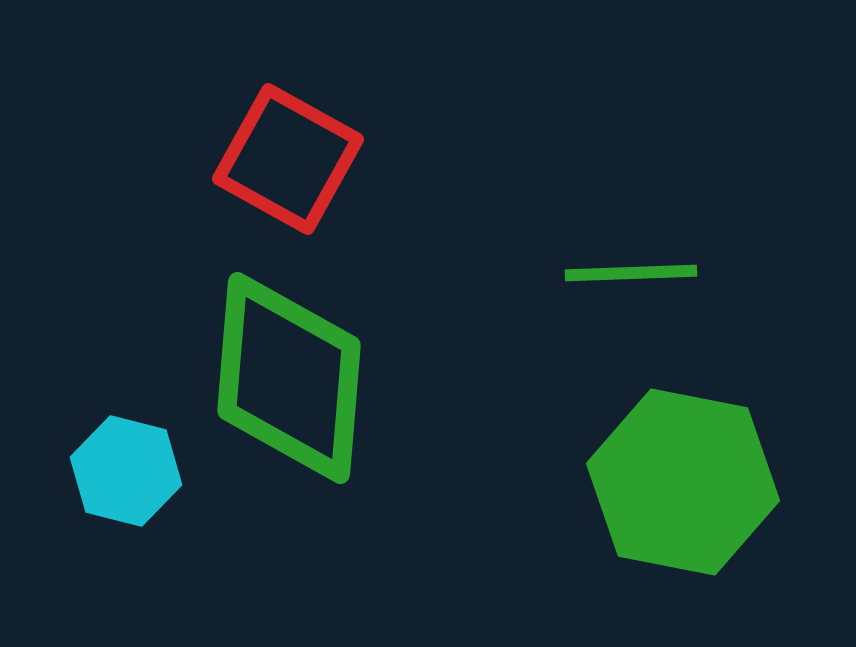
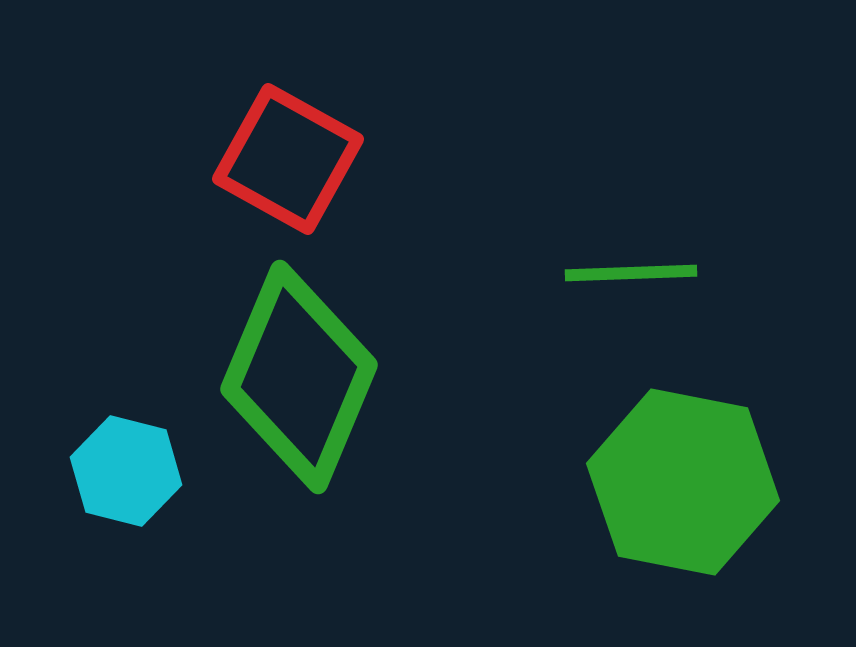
green diamond: moved 10 px right, 1 px up; rotated 18 degrees clockwise
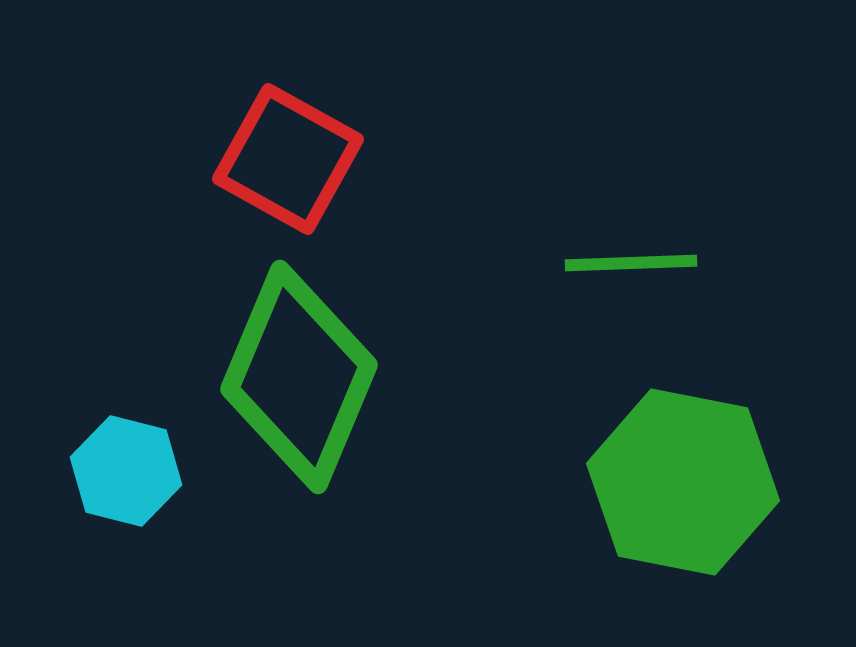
green line: moved 10 px up
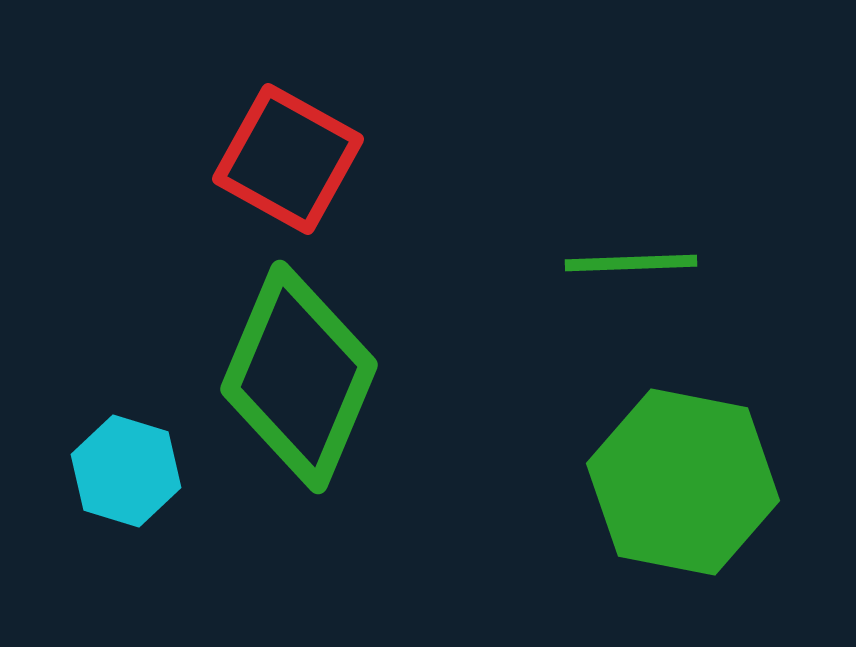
cyan hexagon: rotated 3 degrees clockwise
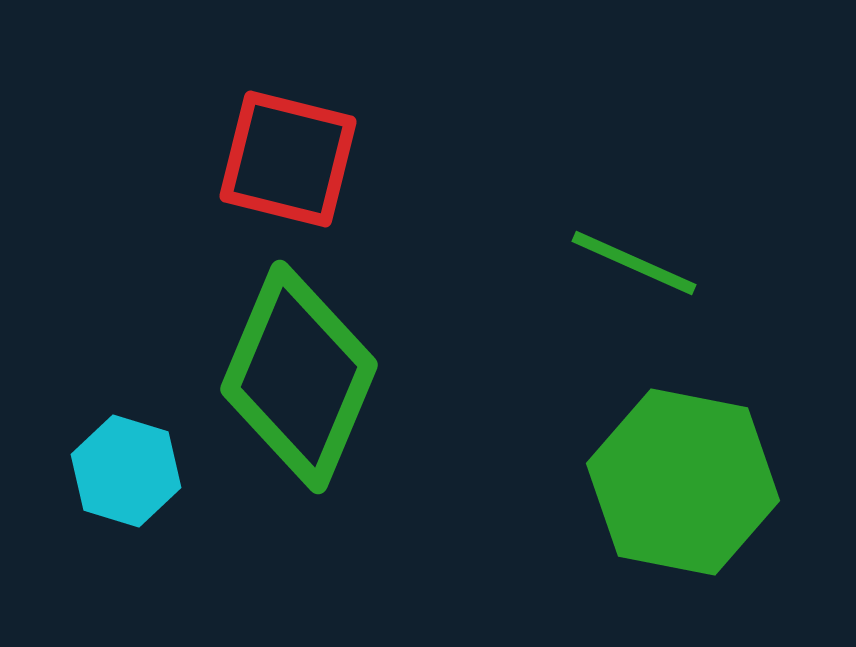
red square: rotated 15 degrees counterclockwise
green line: moved 3 px right; rotated 26 degrees clockwise
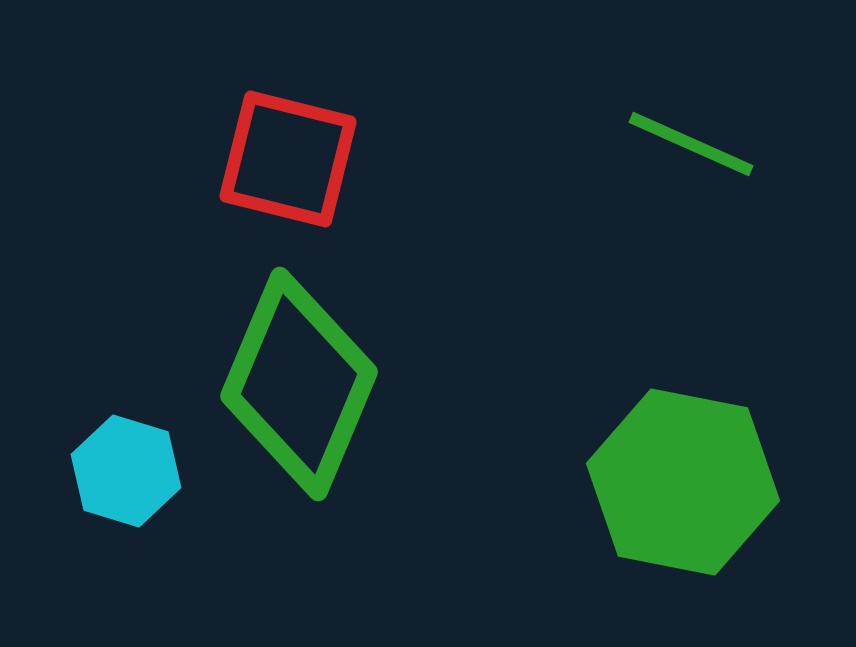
green line: moved 57 px right, 119 px up
green diamond: moved 7 px down
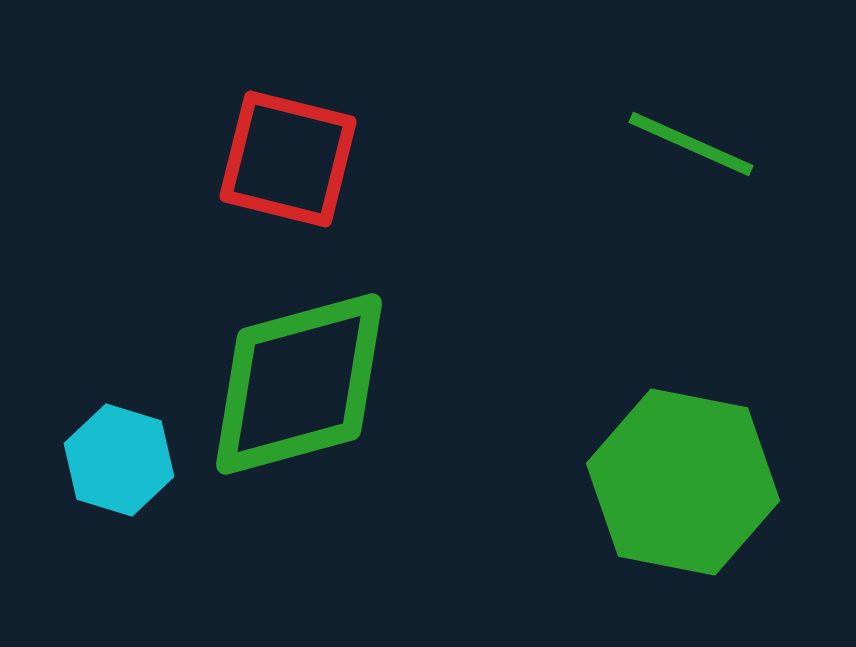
green diamond: rotated 52 degrees clockwise
cyan hexagon: moved 7 px left, 11 px up
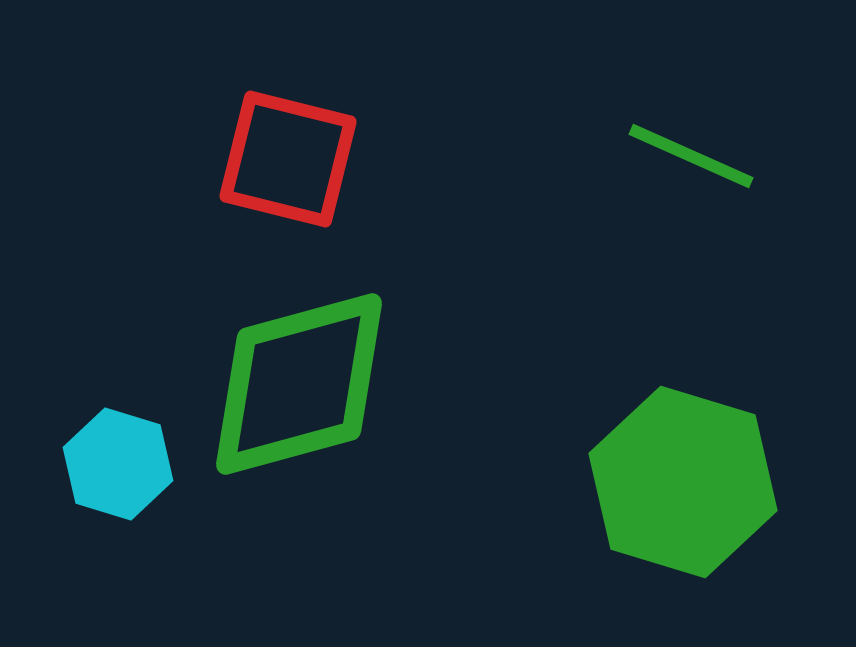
green line: moved 12 px down
cyan hexagon: moved 1 px left, 4 px down
green hexagon: rotated 6 degrees clockwise
